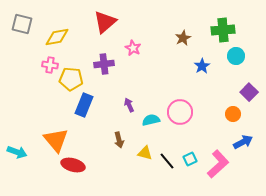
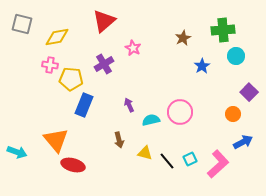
red triangle: moved 1 px left, 1 px up
purple cross: rotated 24 degrees counterclockwise
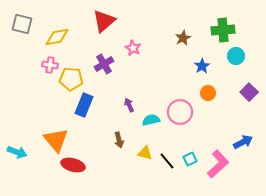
orange circle: moved 25 px left, 21 px up
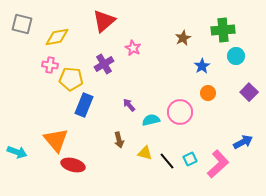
purple arrow: rotated 16 degrees counterclockwise
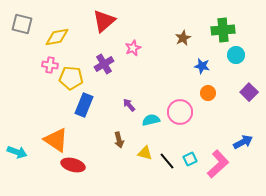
pink star: rotated 21 degrees clockwise
cyan circle: moved 1 px up
blue star: rotated 28 degrees counterclockwise
yellow pentagon: moved 1 px up
orange triangle: rotated 16 degrees counterclockwise
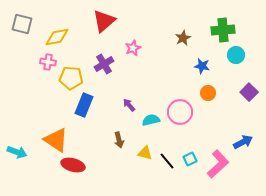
pink cross: moved 2 px left, 3 px up
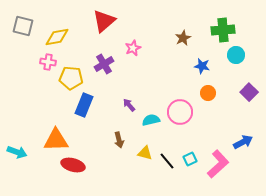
gray square: moved 1 px right, 2 px down
orange triangle: rotated 36 degrees counterclockwise
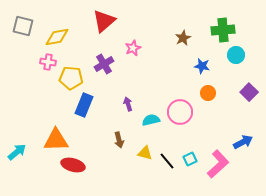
purple arrow: moved 1 px left, 1 px up; rotated 24 degrees clockwise
cyan arrow: rotated 60 degrees counterclockwise
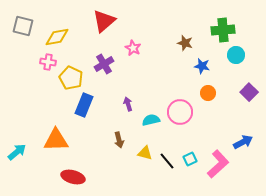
brown star: moved 2 px right, 5 px down; rotated 28 degrees counterclockwise
pink star: rotated 21 degrees counterclockwise
yellow pentagon: rotated 20 degrees clockwise
red ellipse: moved 12 px down
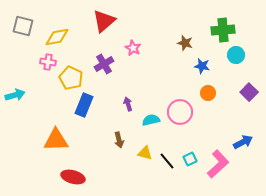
cyan arrow: moved 2 px left, 57 px up; rotated 24 degrees clockwise
